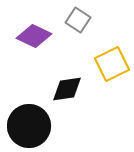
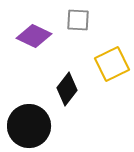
gray square: rotated 30 degrees counterclockwise
black diamond: rotated 44 degrees counterclockwise
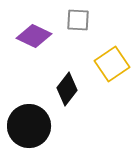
yellow square: rotated 8 degrees counterclockwise
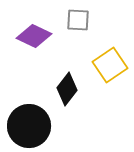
yellow square: moved 2 px left, 1 px down
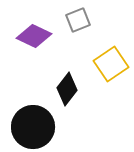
gray square: rotated 25 degrees counterclockwise
yellow square: moved 1 px right, 1 px up
black circle: moved 4 px right, 1 px down
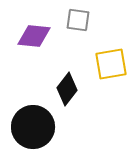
gray square: rotated 30 degrees clockwise
purple diamond: rotated 20 degrees counterclockwise
yellow square: rotated 24 degrees clockwise
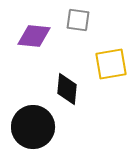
black diamond: rotated 32 degrees counterclockwise
